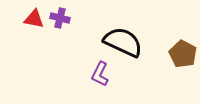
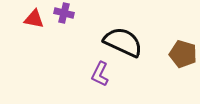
purple cross: moved 4 px right, 5 px up
brown pentagon: rotated 12 degrees counterclockwise
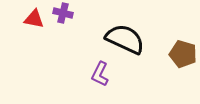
purple cross: moved 1 px left
black semicircle: moved 2 px right, 3 px up
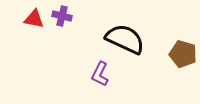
purple cross: moved 1 px left, 3 px down
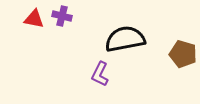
black semicircle: rotated 36 degrees counterclockwise
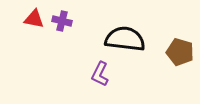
purple cross: moved 5 px down
black semicircle: rotated 18 degrees clockwise
brown pentagon: moved 3 px left, 2 px up
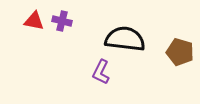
red triangle: moved 2 px down
purple L-shape: moved 1 px right, 2 px up
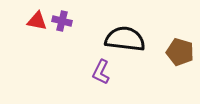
red triangle: moved 3 px right
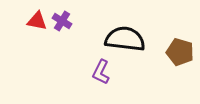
purple cross: rotated 18 degrees clockwise
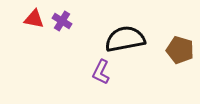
red triangle: moved 3 px left, 2 px up
black semicircle: rotated 18 degrees counterclockwise
brown pentagon: moved 2 px up
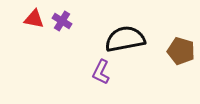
brown pentagon: moved 1 px right, 1 px down
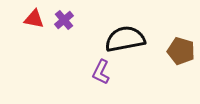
purple cross: moved 2 px right, 1 px up; rotated 18 degrees clockwise
